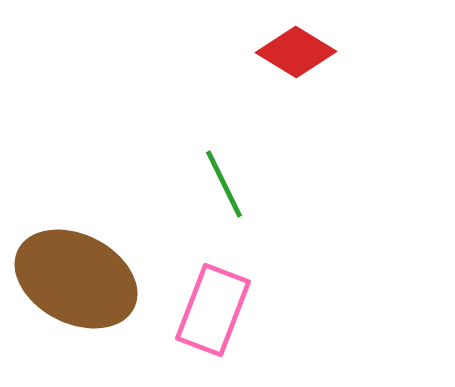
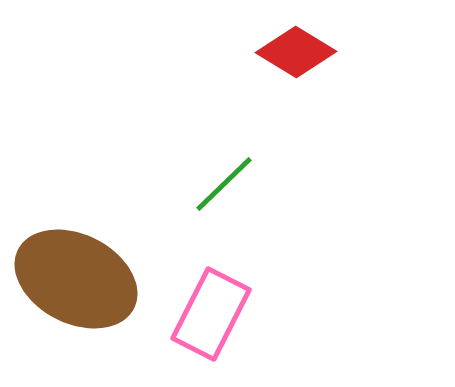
green line: rotated 72 degrees clockwise
pink rectangle: moved 2 px left, 4 px down; rotated 6 degrees clockwise
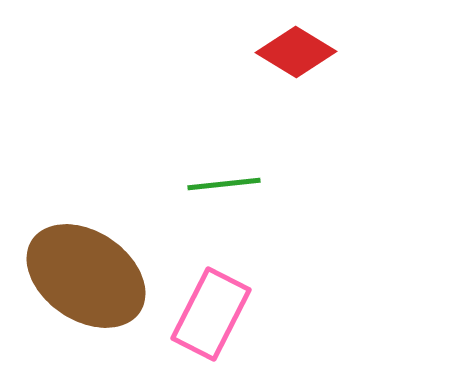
green line: rotated 38 degrees clockwise
brown ellipse: moved 10 px right, 3 px up; rotated 7 degrees clockwise
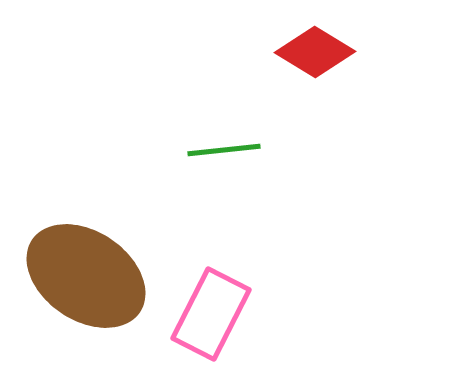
red diamond: moved 19 px right
green line: moved 34 px up
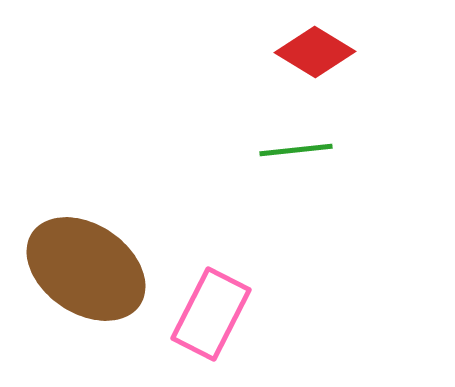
green line: moved 72 px right
brown ellipse: moved 7 px up
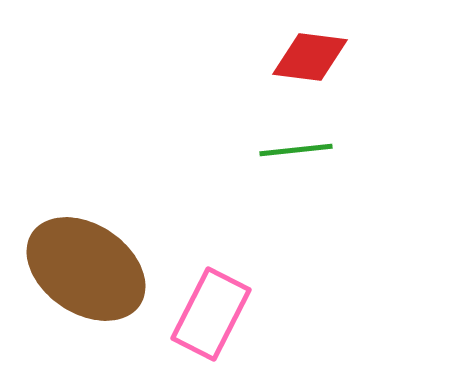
red diamond: moved 5 px left, 5 px down; rotated 24 degrees counterclockwise
